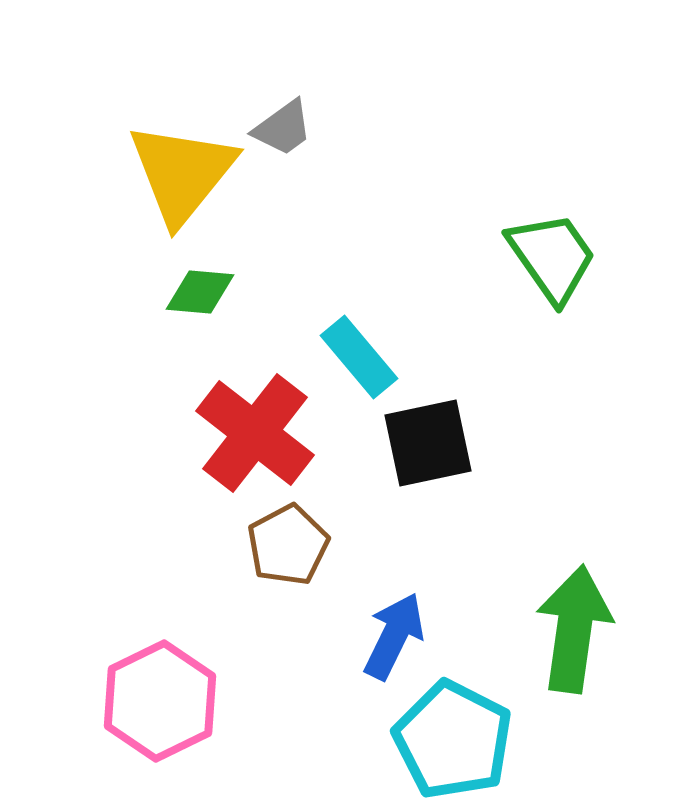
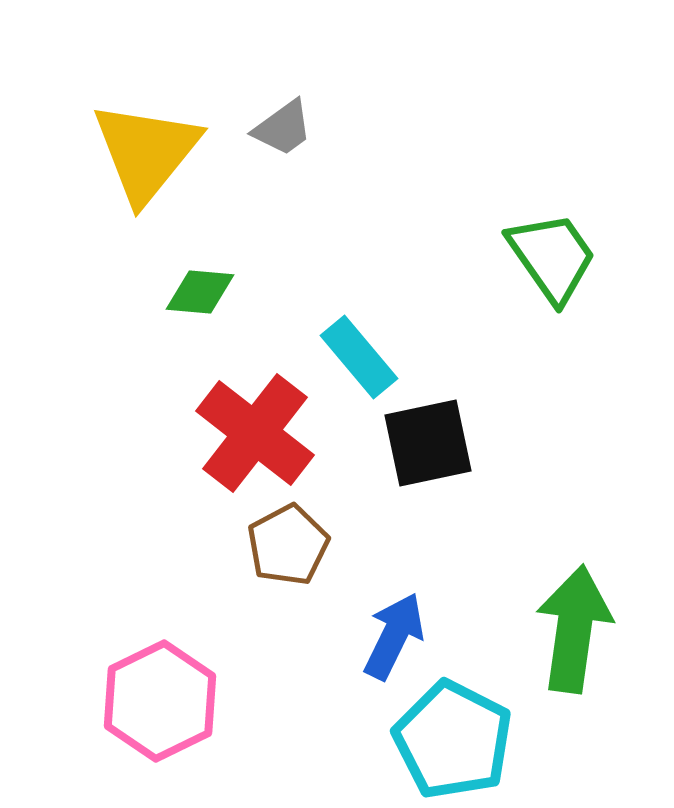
yellow triangle: moved 36 px left, 21 px up
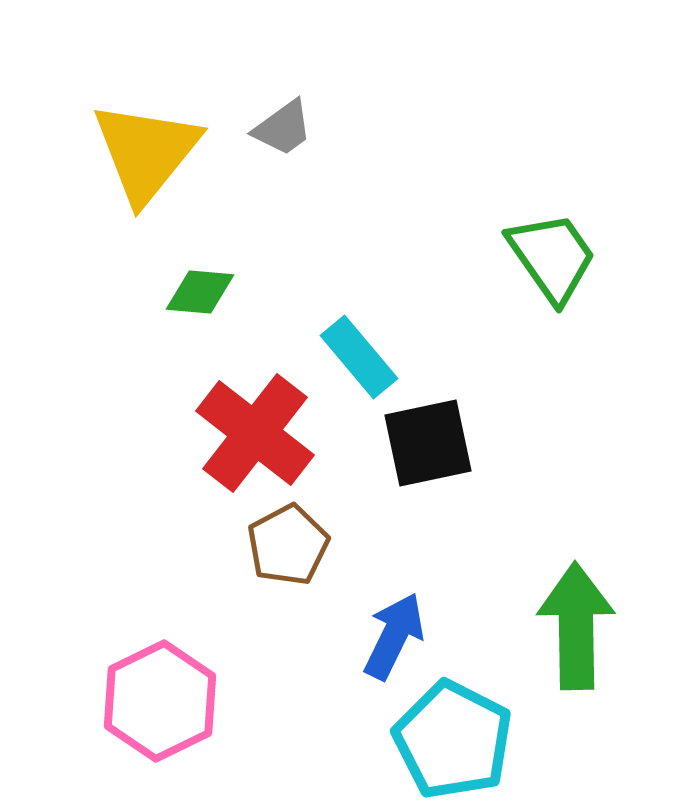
green arrow: moved 2 px right, 3 px up; rotated 9 degrees counterclockwise
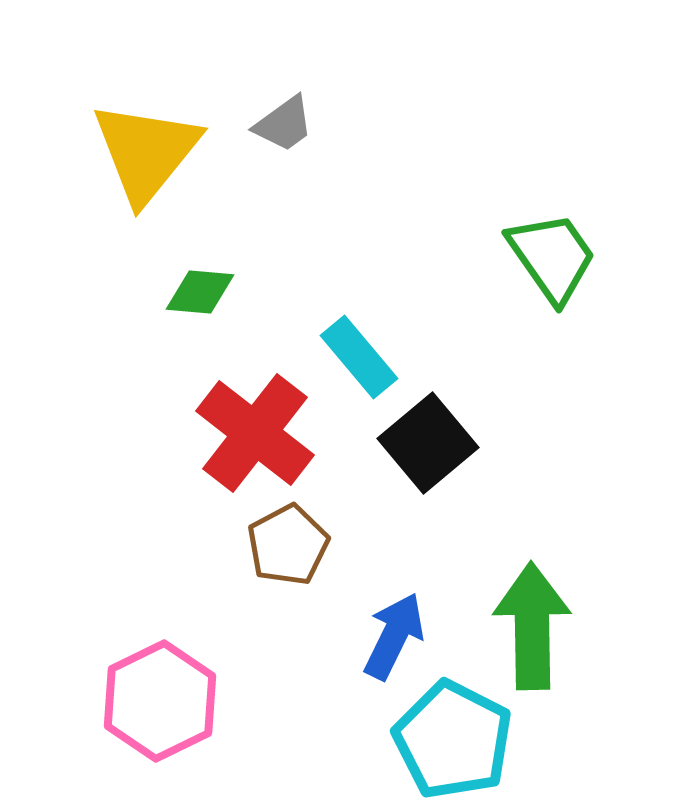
gray trapezoid: moved 1 px right, 4 px up
black square: rotated 28 degrees counterclockwise
green arrow: moved 44 px left
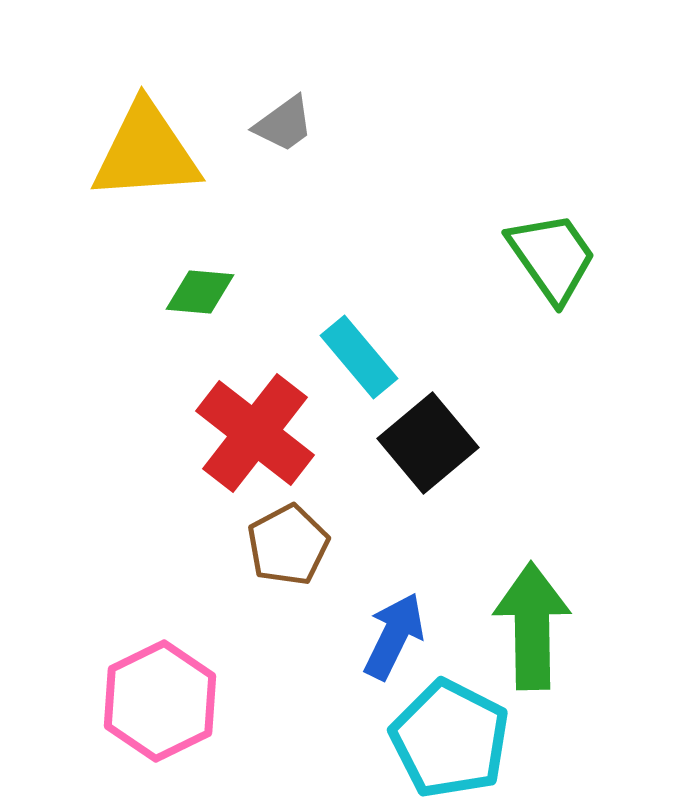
yellow triangle: rotated 47 degrees clockwise
cyan pentagon: moved 3 px left, 1 px up
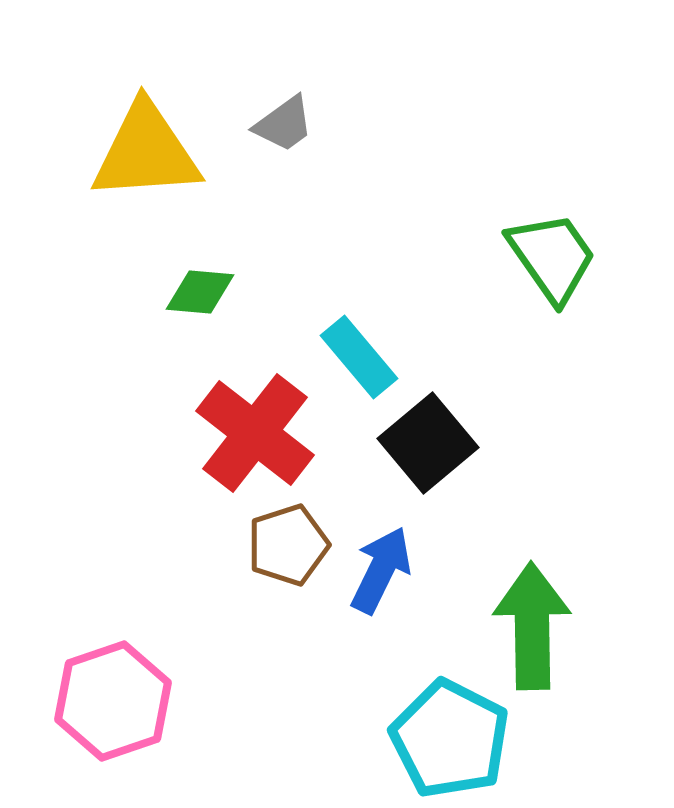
brown pentagon: rotated 10 degrees clockwise
blue arrow: moved 13 px left, 66 px up
pink hexagon: moved 47 px left; rotated 7 degrees clockwise
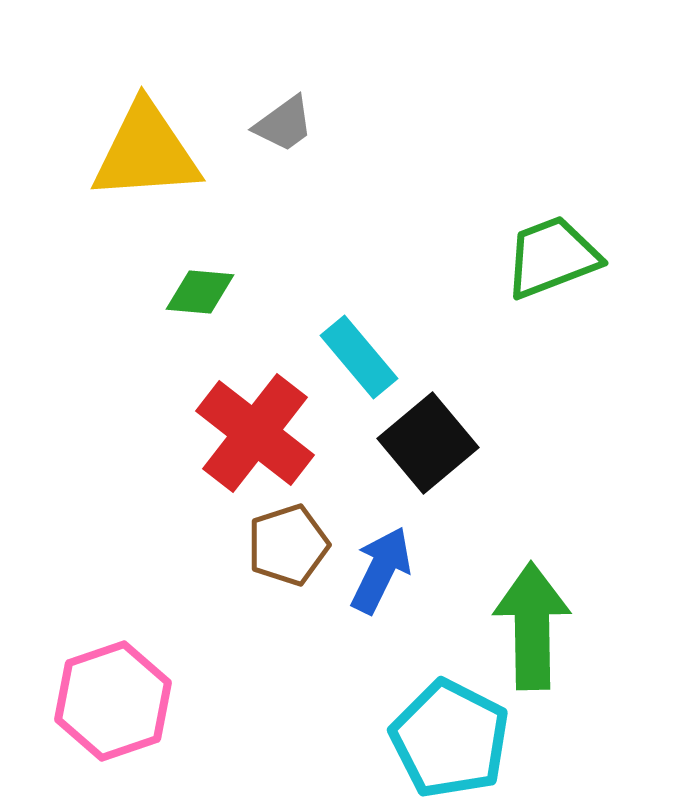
green trapezoid: rotated 76 degrees counterclockwise
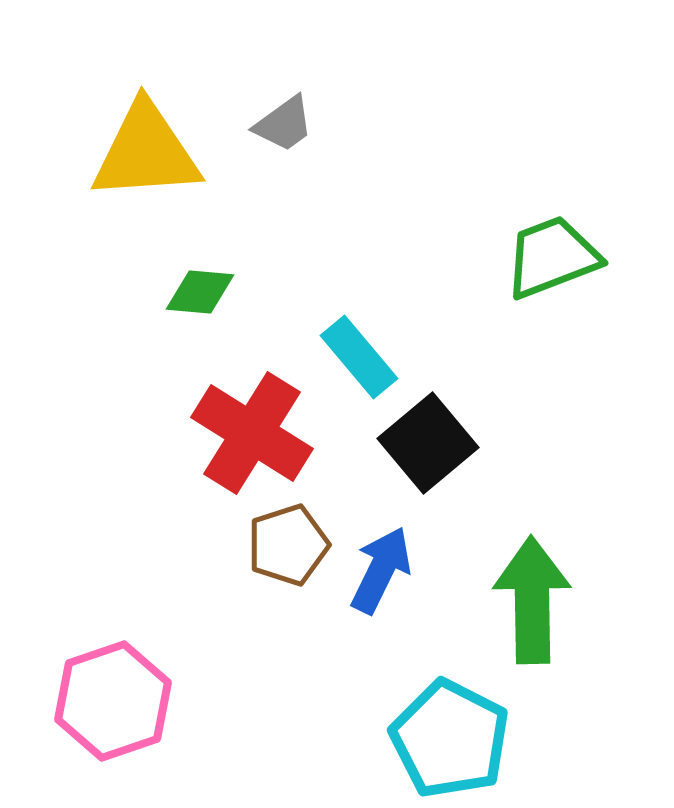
red cross: moved 3 px left; rotated 6 degrees counterclockwise
green arrow: moved 26 px up
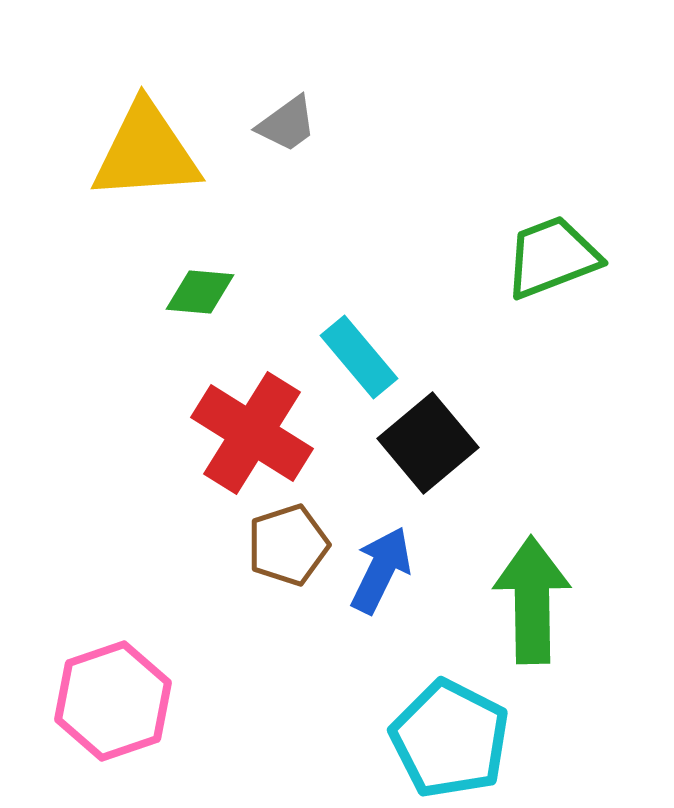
gray trapezoid: moved 3 px right
